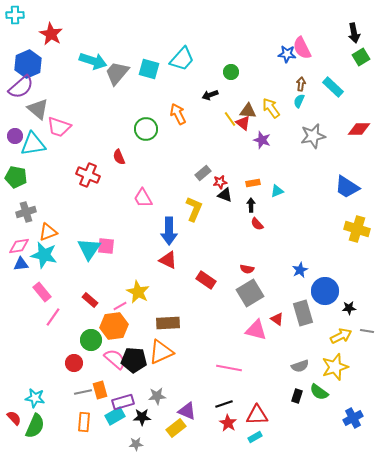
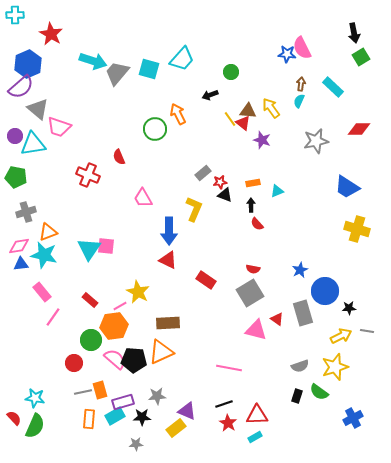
green circle at (146, 129): moved 9 px right
gray star at (313, 136): moved 3 px right, 5 px down
red semicircle at (247, 269): moved 6 px right
orange rectangle at (84, 422): moved 5 px right, 3 px up
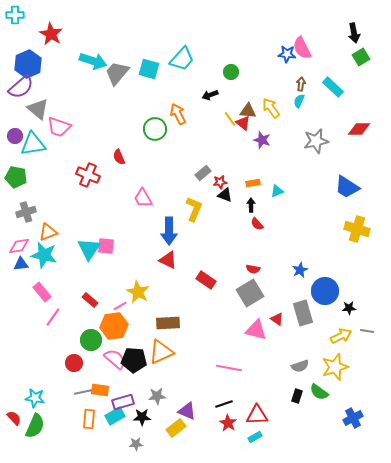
orange rectangle at (100, 390): rotated 66 degrees counterclockwise
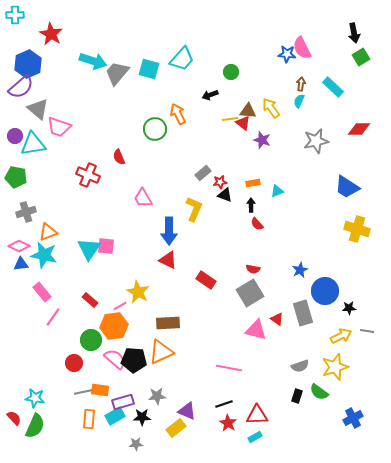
yellow line at (230, 119): rotated 63 degrees counterclockwise
pink diamond at (19, 246): rotated 35 degrees clockwise
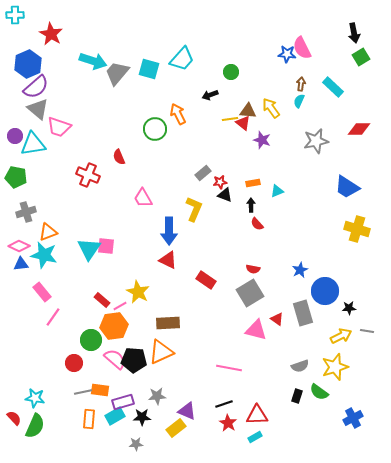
purple semicircle at (21, 87): moved 15 px right
red rectangle at (90, 300): moved 12 px right
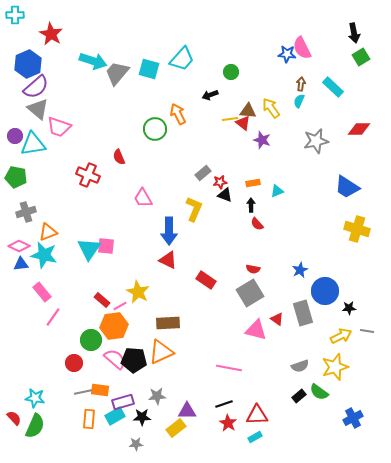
black rectangle at (297, 396): moved 2 px right; rotated 32 degrees clockwise
purple triangle at (187, 411): rotated 24 degrees counterclockwise
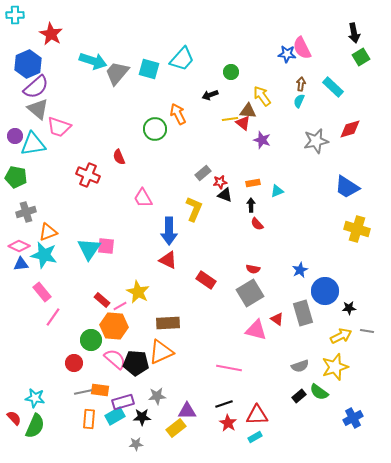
yellow arrow at (271, 108): moved 9 px left, 12 px up
red diamond at (359, 129): moved 9 px left; rotated 15 degrees counterclockwise
orange hexagon at (114, 326): rotated 12 degrees clockwise
black pentagon at (134, 360): moved 2 px right, 3 px down
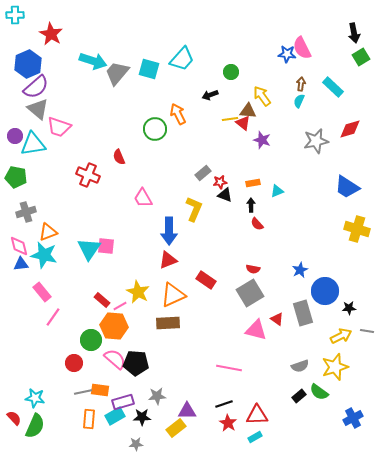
pink diamond at (19, 246): rotated 50 degrees clockwise
red triangle at (168, 260): rotated 48 degrees counterclockwise
orange triangle at (161, 352): moved 12 px right, 57 px up
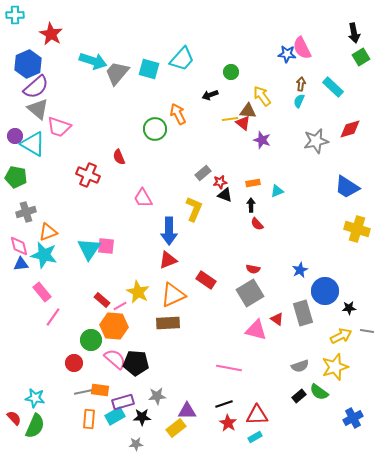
cyan triangle at (33, 144): rotated 40 degrees clockwise
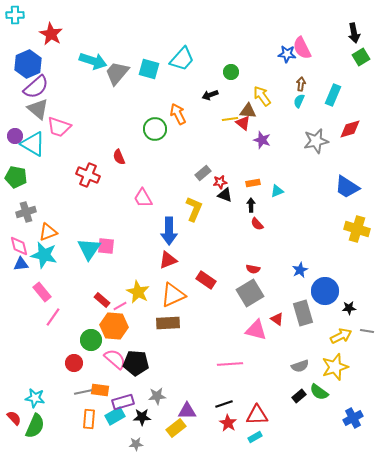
cyan rectangle at (333, 87): moved 8 px down; rotated 70 degrees clockwise
pink line at (229, 368): moved 1 px right, 4 px up; rotated 15 degrees counterclockwise
